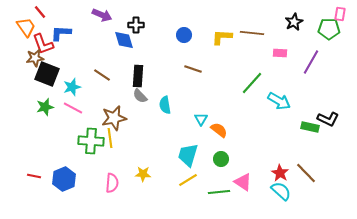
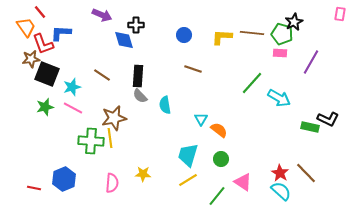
green pentagon at (329, 29): moved 47 px left, 5 px down; rotated 15 degrees clockwise
brown star at (35, 58): moved 4 px left, 1 px down
cyan arrow at (279, 101): moved 3 px up
red line at (34, 176): moved 12 px down
green line at (219, 192): moved 2 px left, 4 px down; rotated 45 degrees counterclockwise
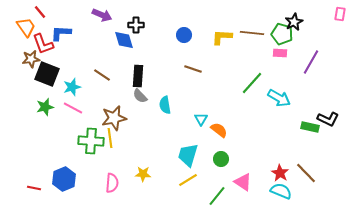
cyan semicircle at (281, 191): rotated 20 degrees counterclockwise
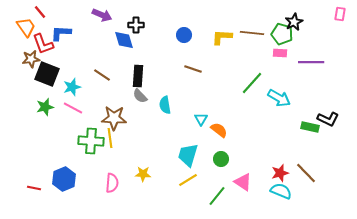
purple line at (311, 62): rotated 60 degrees clockwise
brown star at (114, 118): rotated 15 degrees clockwise
red star at (280, 173): rotated 24 degrees clockwise
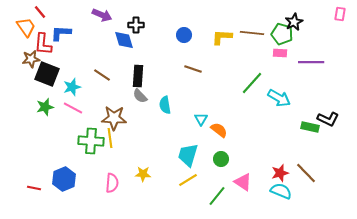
red L-shape at (43, 44): rotated 25 degrees clockwise
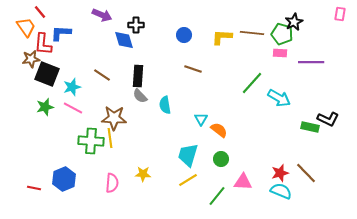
pink triangle at (243, 182): rotated 30 degrees counterclockwise
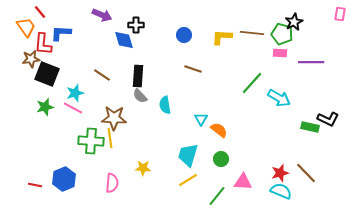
cyan star at (72, 87): moved 3 px right, 6 px down
yellow star at (143, 174): moved 6 px up
red line at (34, 188): moved 1 px right, 3 px up
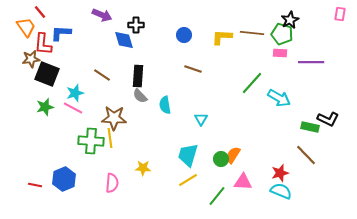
black star at (294, 22): moved 4 px left, 2 px up
orange semicircle at (219, 130): moved 14 px right, 25 px down; rotated 96 degrees counterclockwise
brown line at (306, 173): moved 18 px up
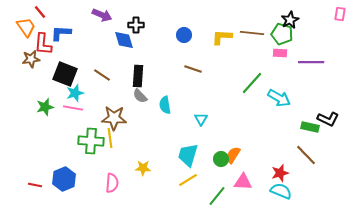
black square at (47, 74): moved 18 px right
pink line at (73, 108): rotated 18 degrees counterclockwise
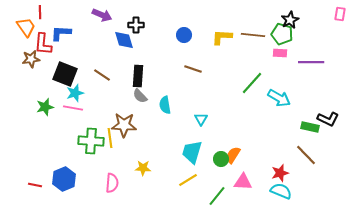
red line at (40, 12): rotated 40 degrees clockwise
brown line at (252, 33): moved 1 px right, 2 px down
brown star at (114, 118): moved 10 px right, 7 px down
cyan trapezoid at (188, 155): moved 4 px right, 3 px up
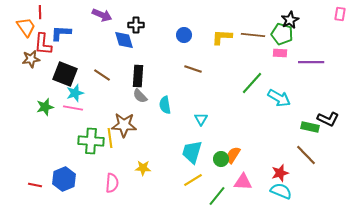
yellow line at (188, 180): moved 5 px right
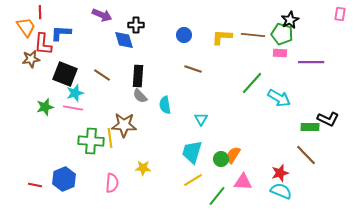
green rectangle at (310, 127): rotated 12 degrees counterclockwise
